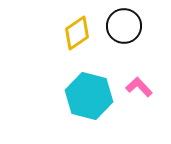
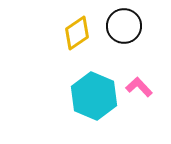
cyan hexagon: moved 5 px right; rotated 9 degrees clockwise
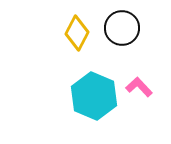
black circle: moved 2 px left, 2 px down
yellow diamond: rotated 28 degrees counterclockwise
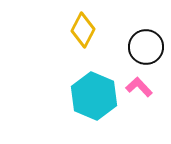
black circle: moved 24 px right, 19 px down
yellow diamond: moved 6 px right, 3 px up
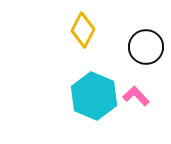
pink L-shape: moved 3 px left, 9 px down
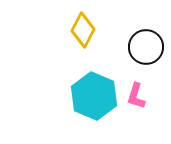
pink L-shape: rotated 120 degrees counterclockwise
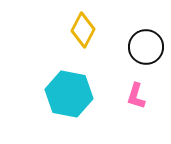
cyan hexagon: moved 25 px left, 2 px up; rotated 12 degrees counterclockwise
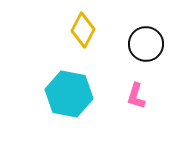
black circle: moved 3 px up
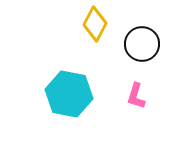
yellow diamond: moved 12 px right, 6 px up
black circle: moved 4 px left
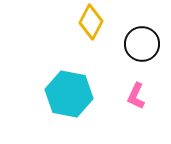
yellow diamond: moved 4 px left, 2 px up
pink L-shape: rotated 8 degrees clockwise
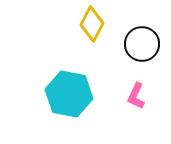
yellow diamond: moved 1 px right, 2 px down
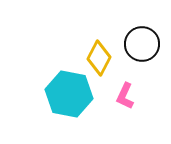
yellow diamond: moved 7 px right, 34 px down
pink L-shape: moved 11 px left
